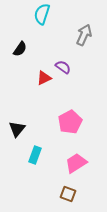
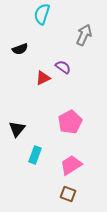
black semicircle: rotated 35 degrees clockwise
red triangle: moved 1 px left
pink trapezoid: moved 5 px left, 2 px down
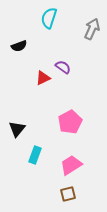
cyan semicircle: moved 7 px right, 4 px down
gray arrow: moved 8 px right, 6 px up
black semicircle: moved 1 px left, 3 px up
brown square: rotated 35 degrees counterclockwise
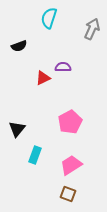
purple semicircle: rotated 35 degrees counterclockwise
brown square: rotated 35 degrees clockwise
